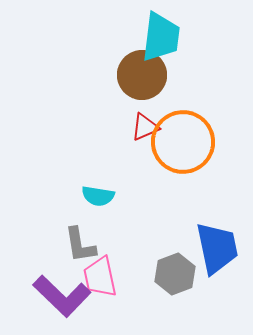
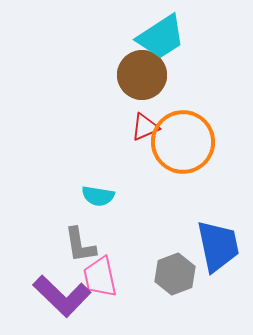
cyan trapezoid: rotated 50 degrees clockwise
blue trapezoid: moved 1 px right, 2 px up
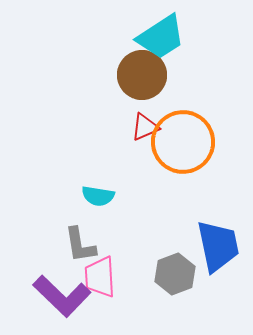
pink trapezoid: rotated 9 degrees clockwise
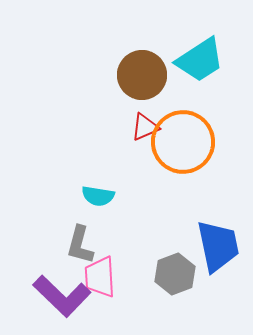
cyan trapezoid: moved 39 px right, 23 px down
gray L-shape: rotated 24 degrees clockwise
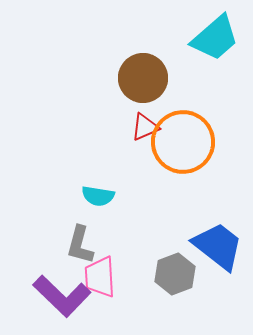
cyan trapezoid: moved 15 px right, 22 px up; rotated 8 degrees counterclockwise
brown circle: moved 1 px right, 3 px down
blue trapezoid: rotated 40 degrees counterclockwise
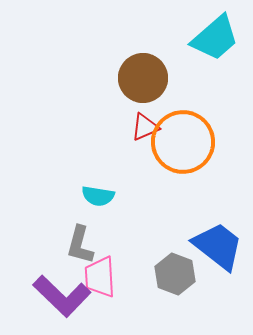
gray hexagon: rotated 18 degrees counterclockwise
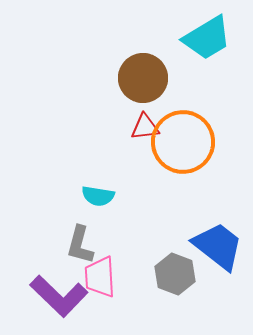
cyan trapezoid: moved 8 px left; rotated 10 degrees clockwise
red triangle: rotated 16 degrees clockwise
purple L-shape: moved 3 px left
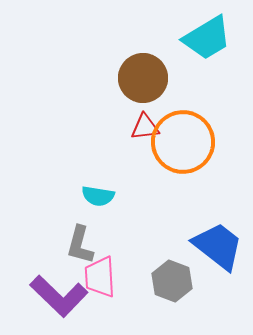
gray hexagon: moved 3 px left, 7 px down
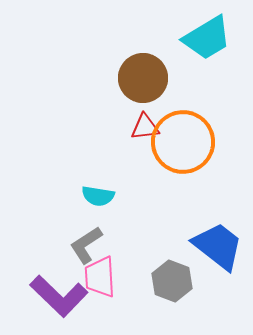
gray L-shape: moved 6 px right; rotated 42 degrees clockwise
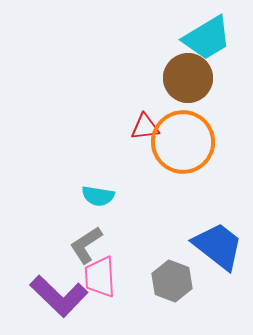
brown circle: moved 45 px right
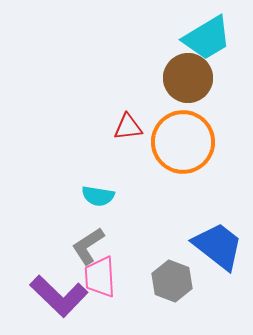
red triangle: moved 17 px left
gray L-shape: moved 2 px right, 1 px down
